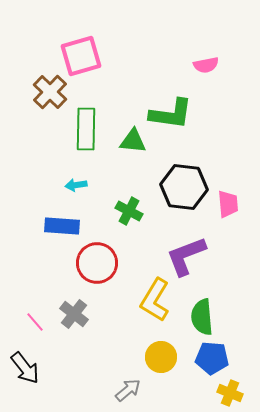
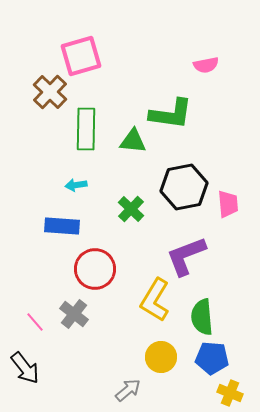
black hexagon: rotated 18 degrees counterclockwise
green cross: moved 2 px right, 2 px up; rotated 16 degrees clockwise
red circle: moved 2 px left, 6 px down
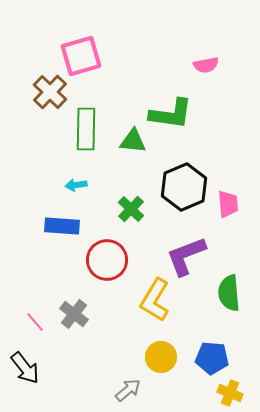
black hexagon: rotated 12 degrees counterclockwise
red circle: moved 12 px right, 9 px up
green semicircle: moved 27 px right, 24 px up
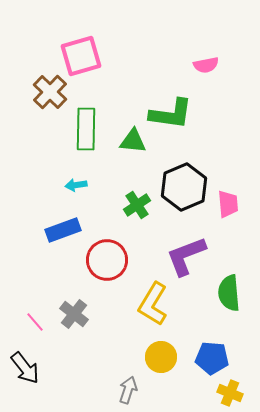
green cross: moved 6 px right, 4 px up; rotated 12 degrees clockwise
blue rectangle: moved 1 px right, 4 px down; rotated 24 degrees counterclockwise
yellow L-shape: moved 2 px left, 4 px down
gray arrow: rotated 32 degrees counterclockwise
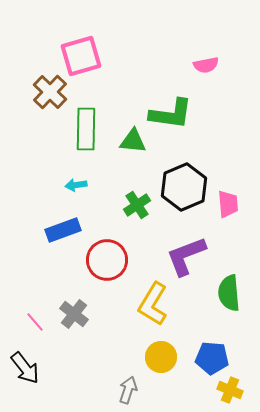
yellow cross: moved 3 px up
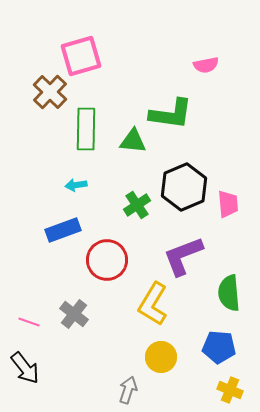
purple L-shape: moved 3 px left
pink line: moved 6 px left; rotated 30 degrees counterclockwise
blue pentagon: moved 7 px right, 11 px up
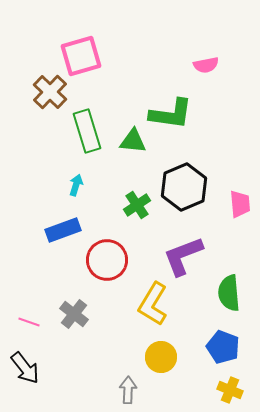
green rectangle: moved 1 px right, 2 px down; rotated 18 degrees counterclockwise
cyan arrow: rotated 115 degrees clockwise
pink trapezoid: moved 12 px right
blue pentagon: moved 4 px right; rotated 16 degrees clockwise
gray arrow: rotated 16 degrees counterclockwise
